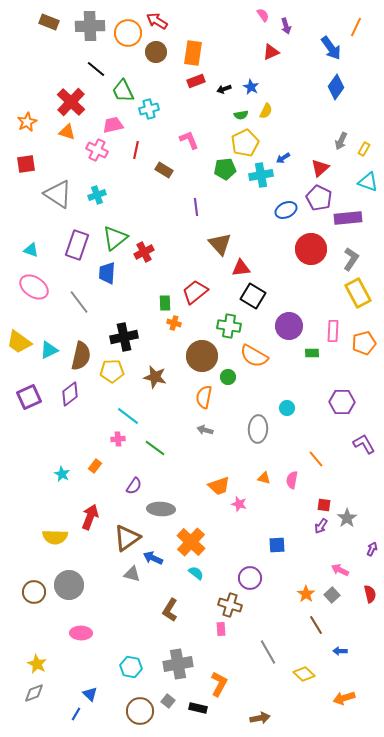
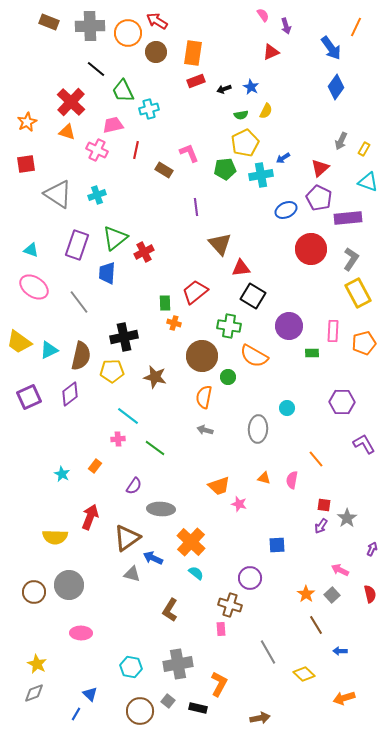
pink L-shape at (189, 140): moved 13 px down
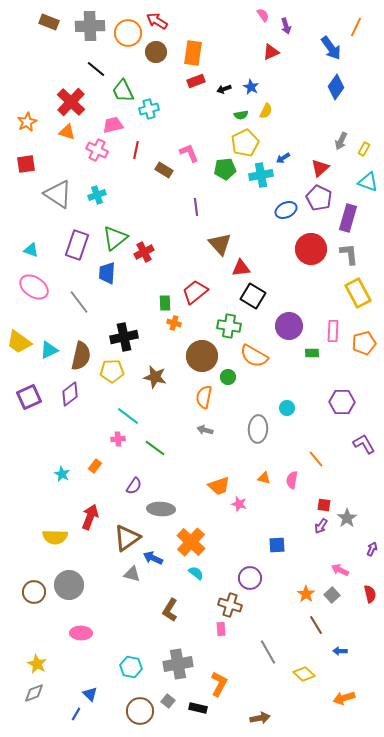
purple rectangle at (348, 218): rotated 68 degrees counterclockwise
gray L-shape at (351, 259): moved 2 px left, 5 px up; rotated 40 degrees counterclockwise
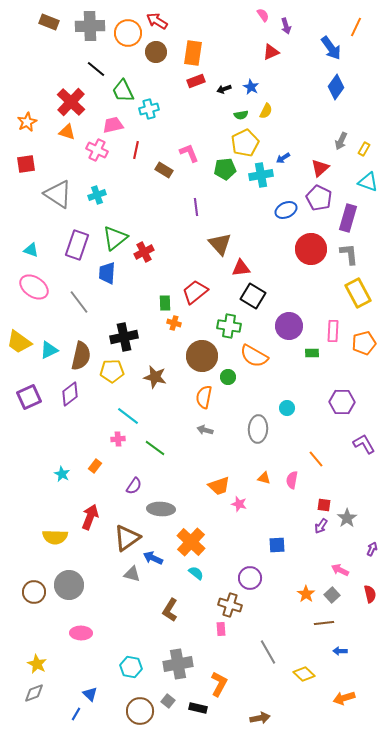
brown line at (316, 625): moved 8 px right, 2 px up; rotated 66 degrees counterclockwise
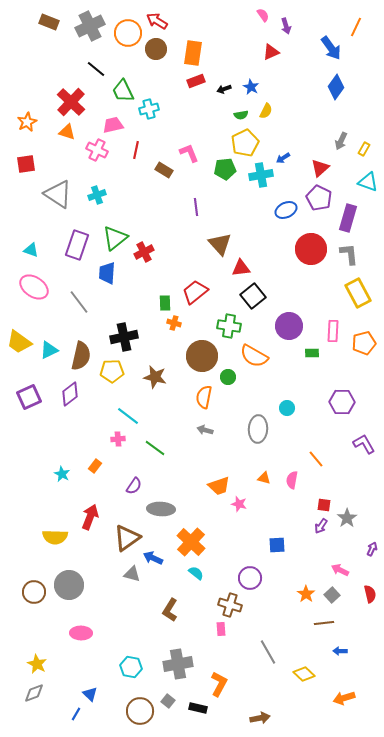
gray cross at (90, 26): rotated 24 degrees counterclockwise
brown circle at (156, 52): moved 3 px up
black square at (253, 296): rotated 20 degrees clockwise
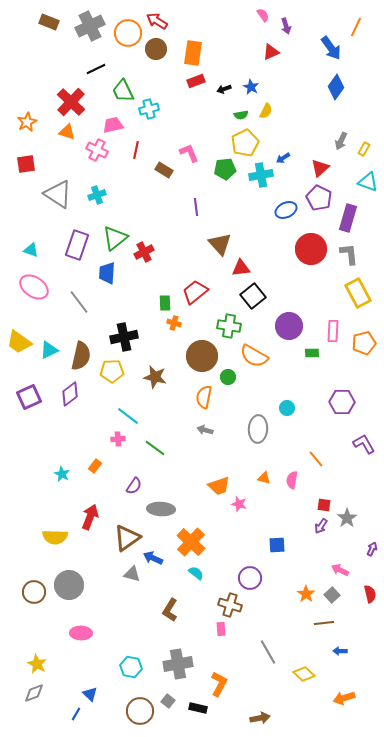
black line at (96, 69): rotated 66 degrees counterclockwise
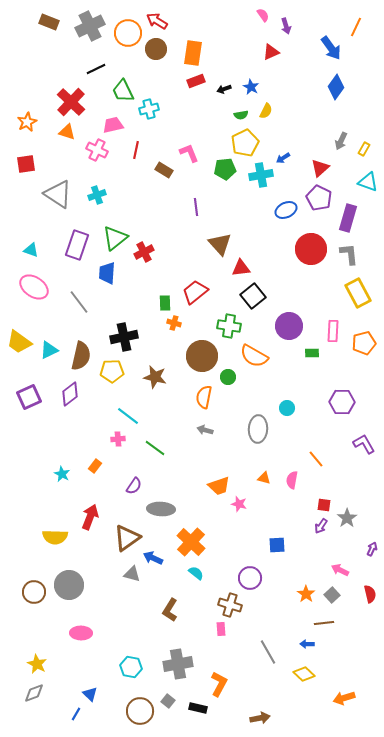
blue arrow at (340, 651): moved 33 px left, 7 px up
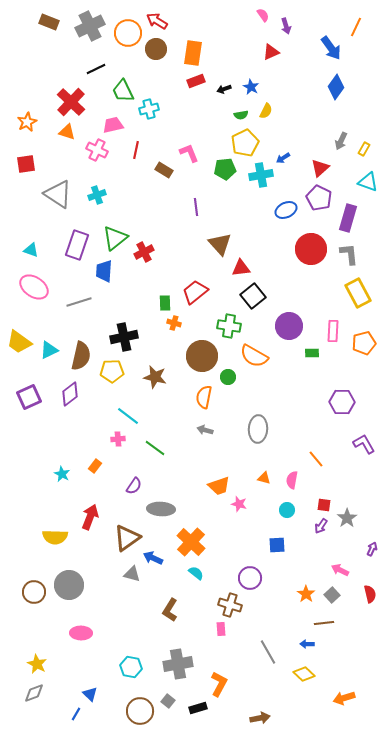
blue trapezoid at (107, 273): moved 3 px left, 2 px up
gray line at (79, 302): rotated 70 degrees counterclockwise
cyan circle at (287, 408): moved 102 px down
black rectangle at (198, 708): rotated 30 degrees counterclockwise
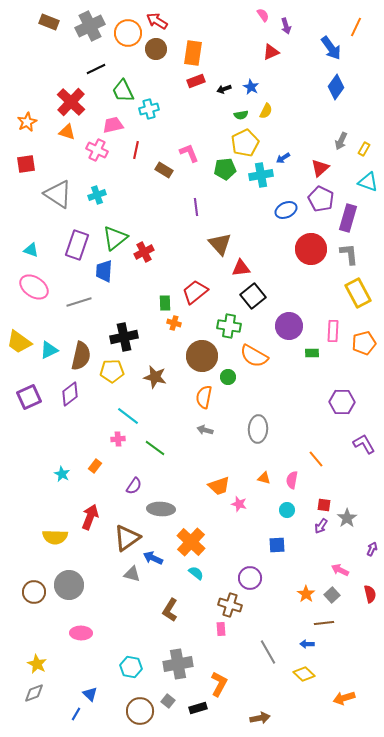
purple pentagon at (319, 198): moved 2 px right, 1 px down
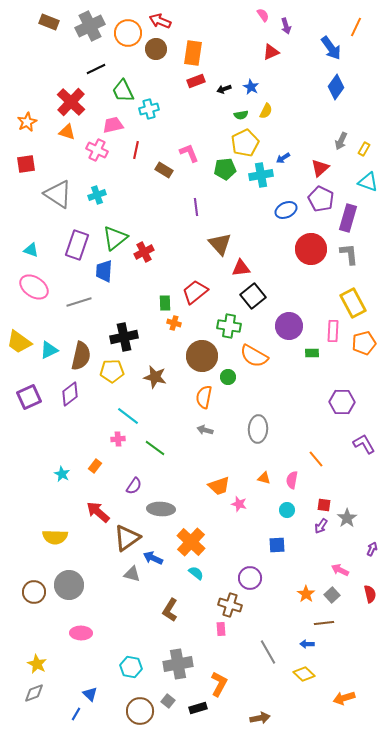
red arrow at (157, 21): moved 3 px right; rotated 10 degrees counterclockwise
yellow rectangle at (358, 293): moved 5 px left, 10 px down
red arrow at (90, 517): moved 8 px right, 5 px up; rotated 70 degrees counterclockwise
